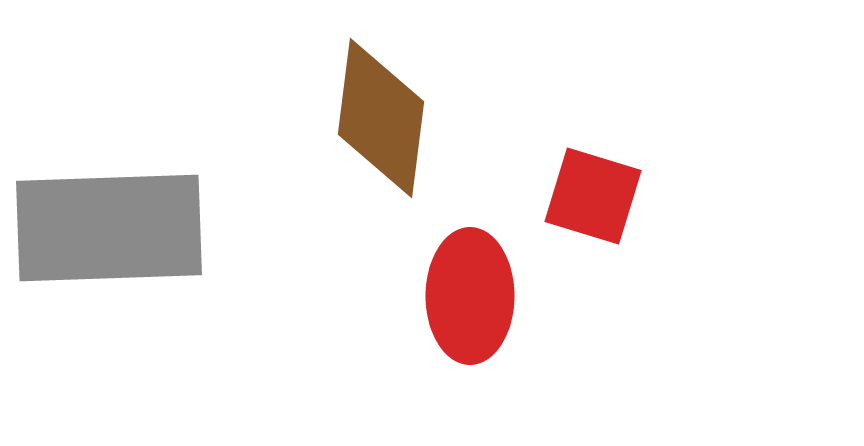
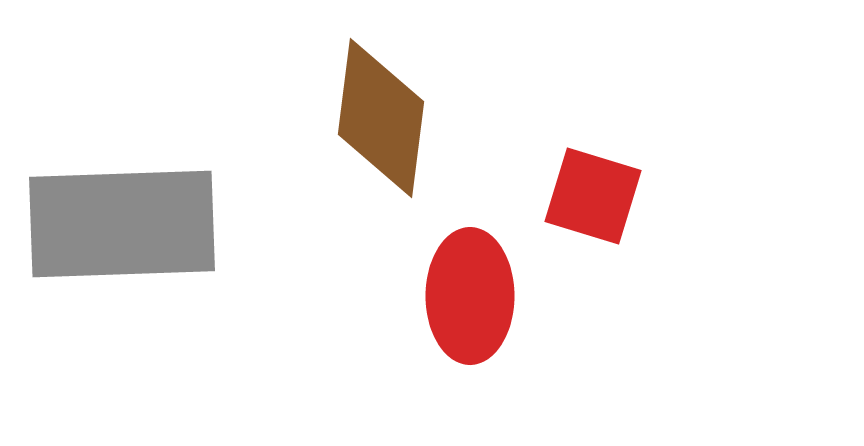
gray rectangle: moved 13 px right, 4 px up
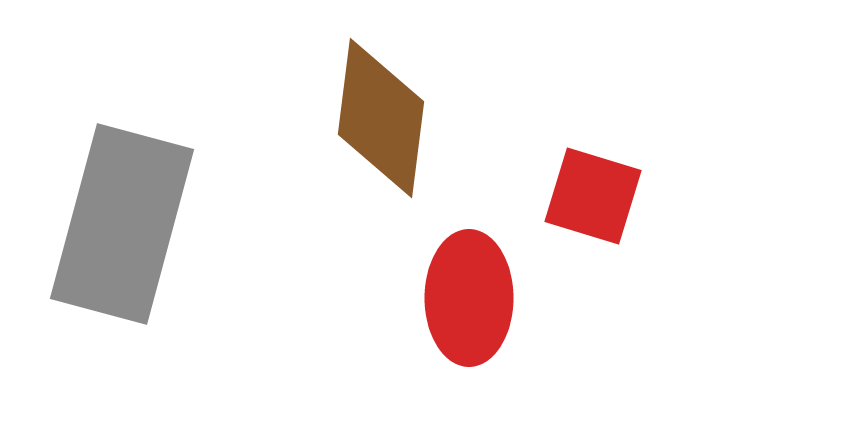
gray rectangle: rotated 73 degrees counterclockwise
red ellipse: moved 1 px left, 2 px down
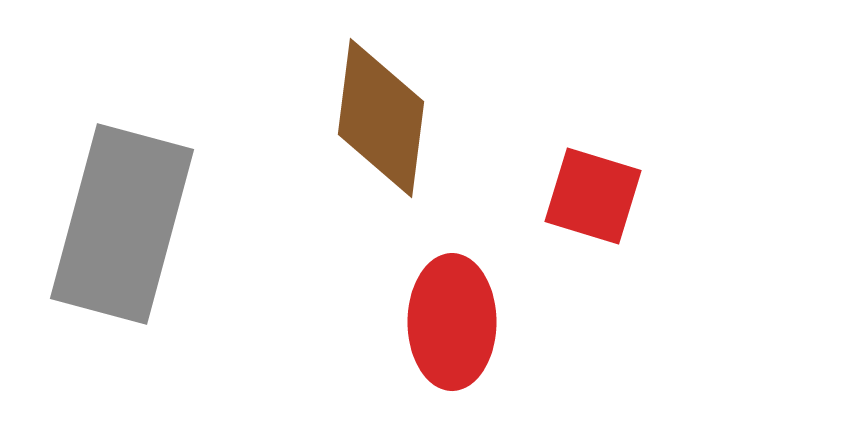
red ellipse: moved 17 px left, 24 px down
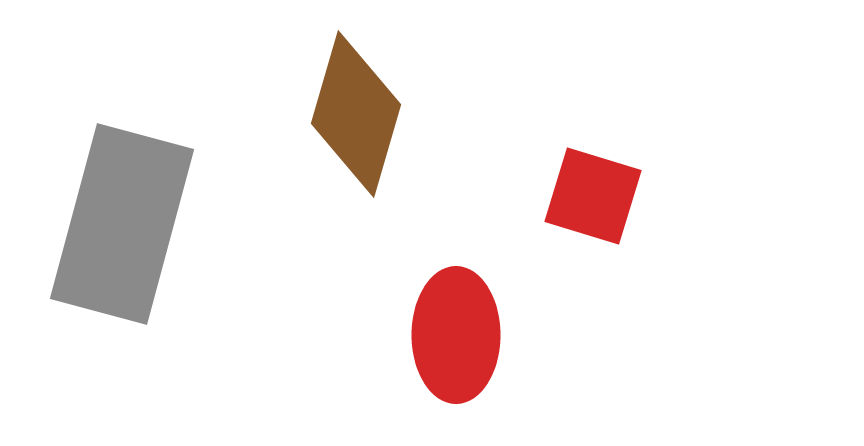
brown diamond: moved 25 px left, 4 px up; rotated 9 degrees clockwise
red ellipse: moved 4 px right, 13 px down
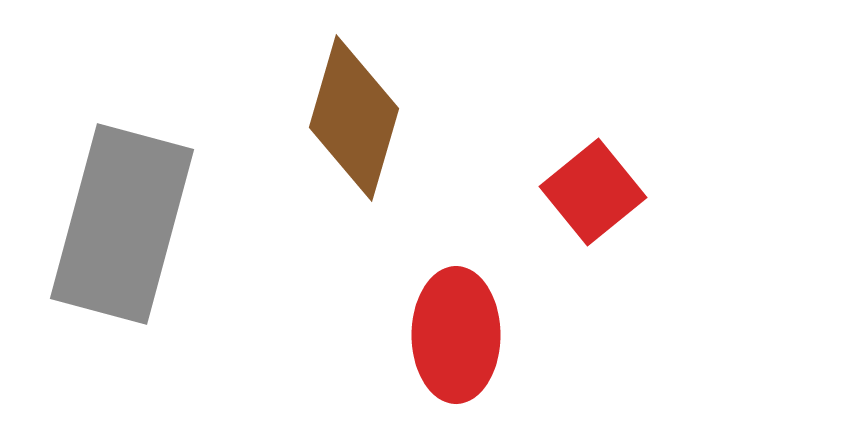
brown diamond: moved 2 px left, 4 px down
red square: moved 4 px up; rotated 34 degrees clockwise
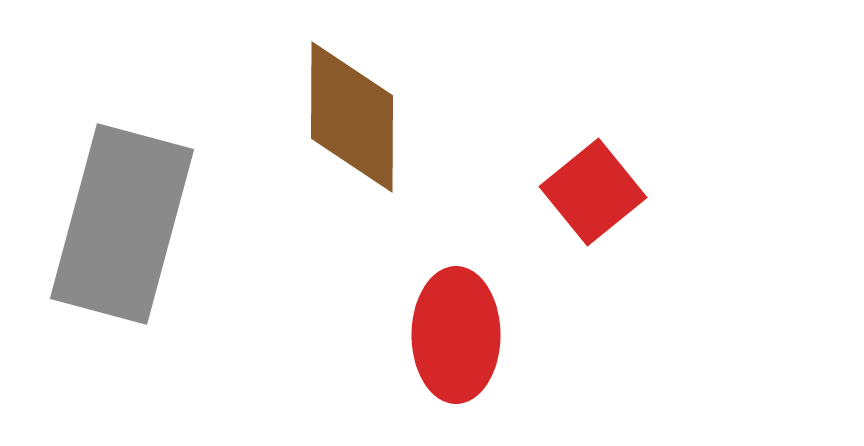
brown diamond: moved 2 px left, 1 px up; rotated 16 degrees counterclockwise
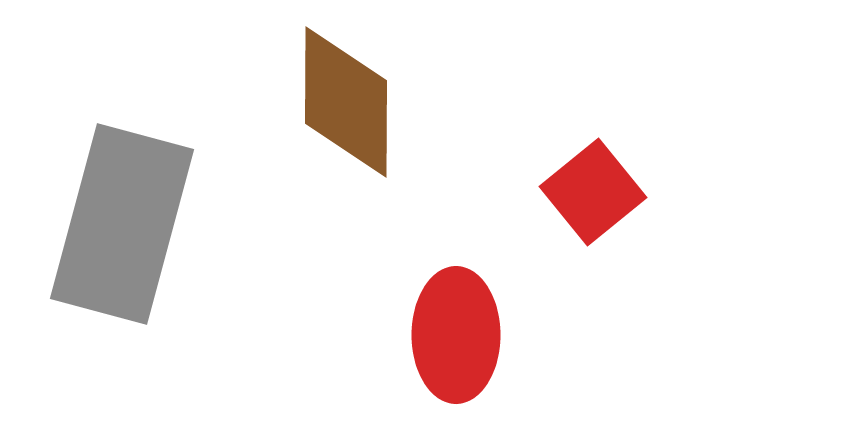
brown diamond: moved 6 px left, 15 px up
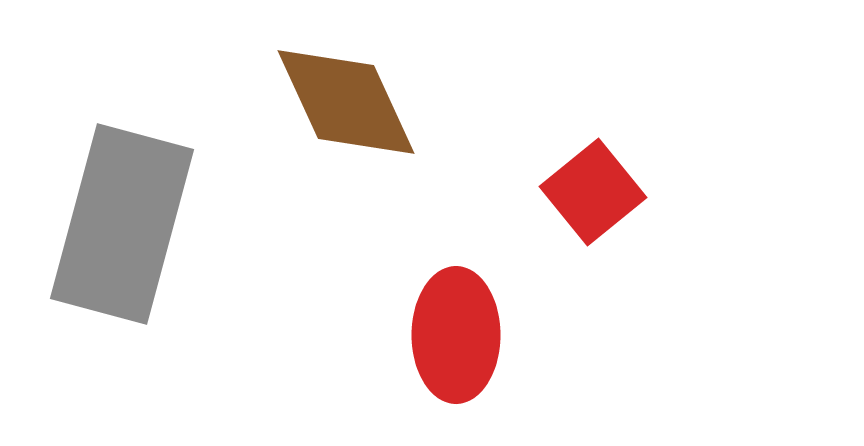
brown diamond: rotated 25 degrees counterclockwise
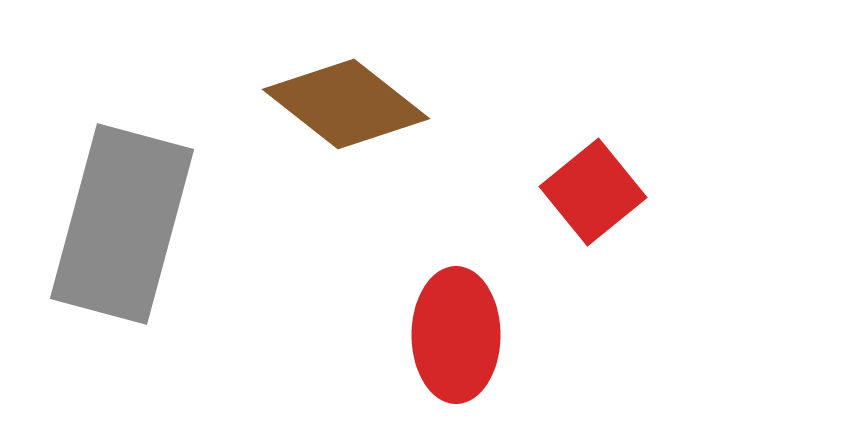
brown diamond: moved 2 px down; rotated 27 degrees counterclockwise
